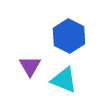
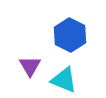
blue hexagon: moved 1 px right, 1 px up
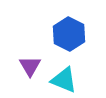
blue hexagon: moved 1 px left, 1 px up
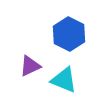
purple triangle: rotated 35 degrees clockwise
